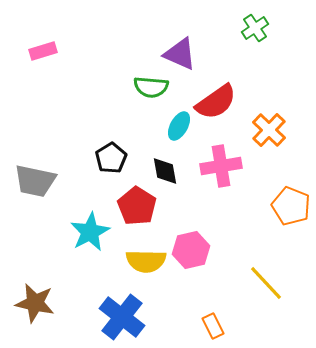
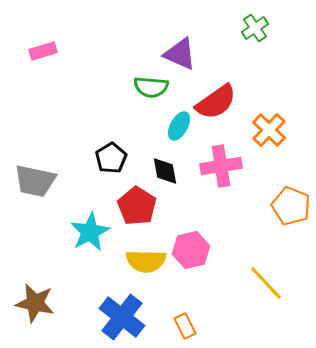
orange rectangle: moved 28 px left
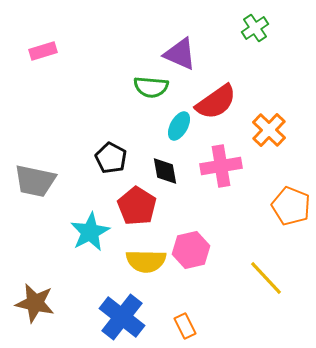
black pentagon: rotated 12 degrees counterclockwise
yellow line: moved 5 px up
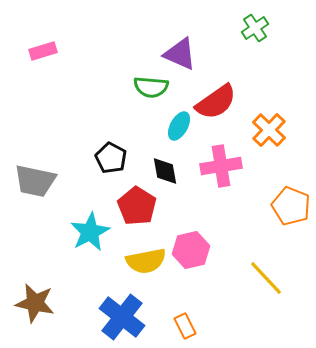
yellow semicircle: rotated 12 degrees counterclockwise
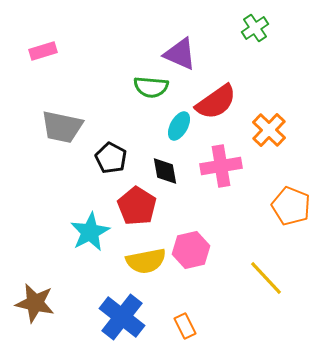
gray trapezoid: moved 27 px right, 54 px up
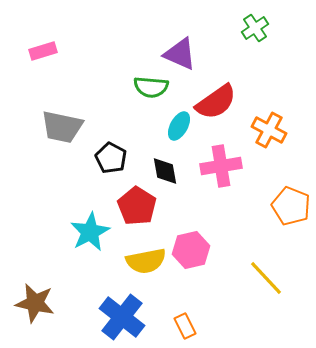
orange cross: rotated 16 degrees counterclockwise
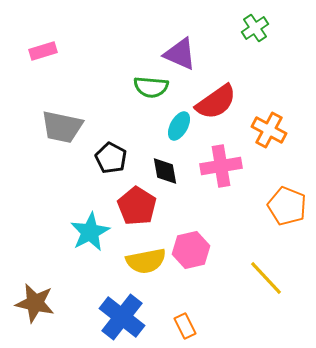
orange pentagon: moved 4 px left
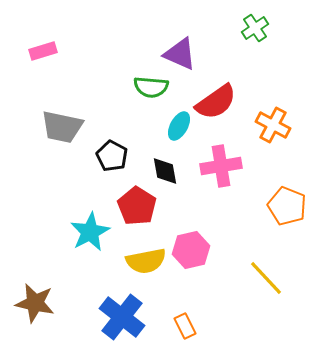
orange cross: moved 4 px right, 5 px up
black pentagon: moved 1 px right, 2 px up
